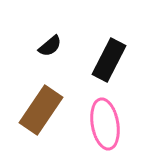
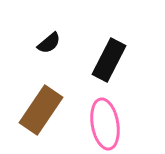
black semicircle: moved 1 px left, 3 px up
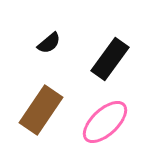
black rectangle: moved 1 px right, 1 px up; rotated 9 degrees clockwise
pink ellipse: moved 2 px up; rotated 57 degrees clockwise
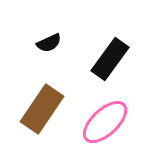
black semicircle: rotated 15 degrees clockwise
brown rectangle: moved 1 px right, 1 px up
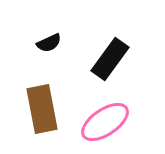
brown rectangle: rotated 45 degrees counterclockwise
pink ellipse: rotated 9 degrees clockwise
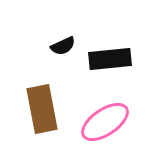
black semicircle: moved 14 px right, 3 px down
black rectangle: rotated 48 degrees clockwise
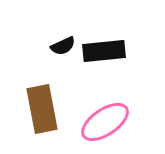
black rectangle: moved 6 px left, 8 px up
